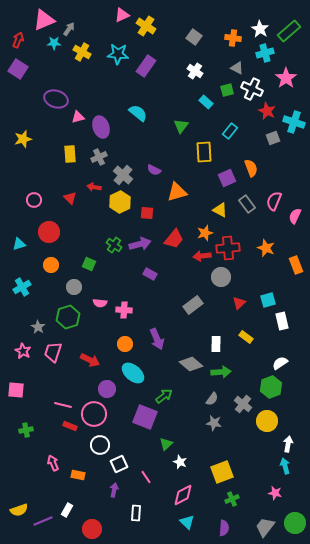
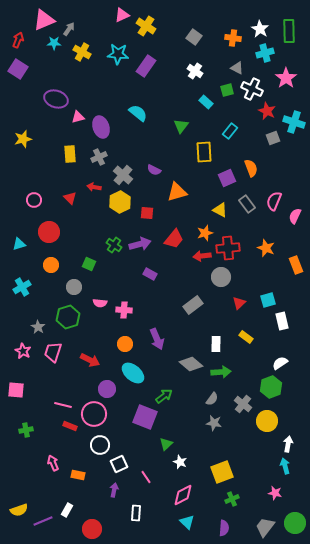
green rectangle at (289, 31): rotated 50 degrees counterclockwise
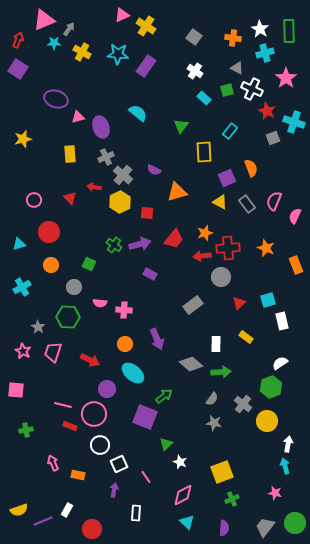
cyan rectangle at (206, 102): moved 2 px left, 4 px up
gray cross at (99, 157): moved 7 px right
yellow triangle at (220, 210): moved 8 px up
green hexagon at (68, 317): rotated 20 degrees clockwise
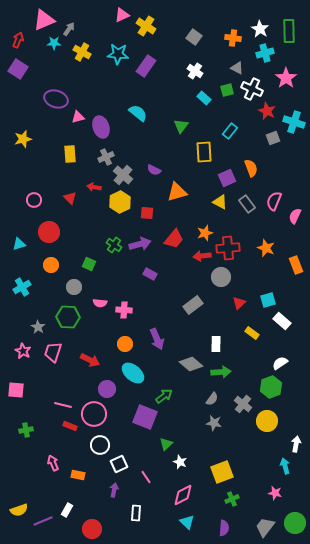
white rectangle at (282, 321): rotated 36 degrees counterclockwise
yellow rectangle at (246, 337): moved 6 px right, 4 px up
white arrow at (288, 444): moved 8 px right
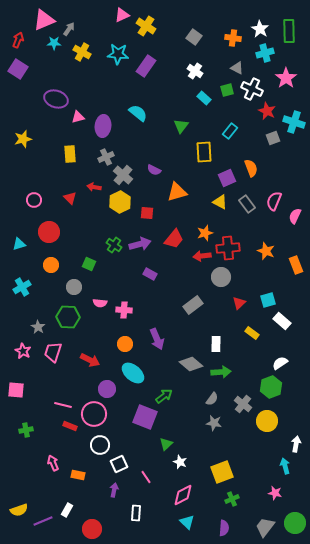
purple ellipse at (101, 127): moved 2 px right, 1 px up; rotated 25 degrees clockwise
orange star at (266, 248): moved 3 px down
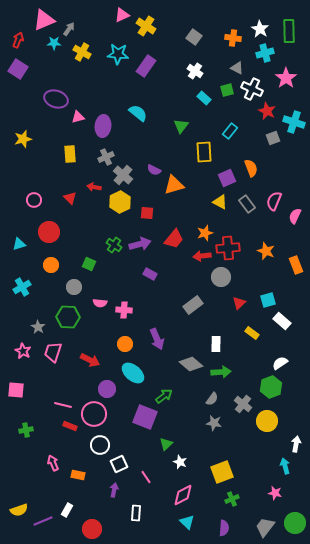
orange triangle at (177, 192): moved 3 px left, 7 px up
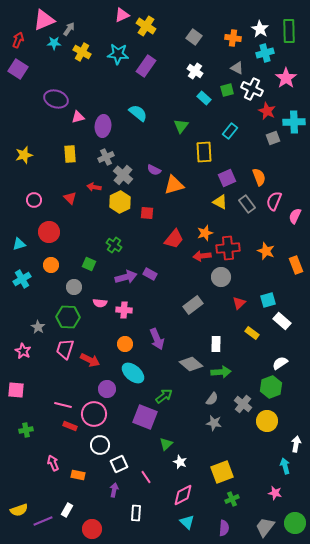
cyan cross at (294, 122): rotated 20 degrees counterclockwise
yellow star at (23, 139): moved 1 px right, 16 px down
orange semicircle at (251, 168): moved 8 px right, 9 px down
purple arrow at (140, 244): moved 14 px left, 33 px down
cyan cross at (22, 287): moved 8 px up
pink trapezoid at (53, 352): moved 12 px right, 3 px up
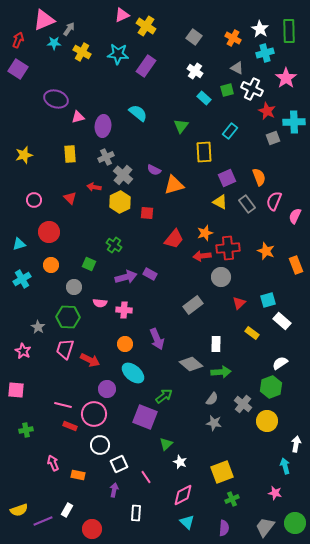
orange cross at (233, 38): rotated 21 degrees clockwise
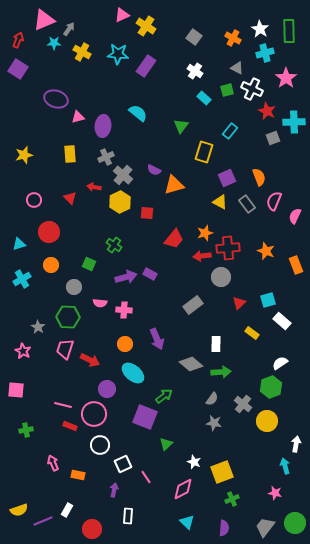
yellow rectangle at (204, 152): rotated 20 degrees clockwise
white star at (180, 462): moved 14 px right
white square at (119, 464): moved 4 px right
pink diamond at (183, 495): moved 6 px up
white rectangle at (136, 513): moved 8 px left, 3 px down
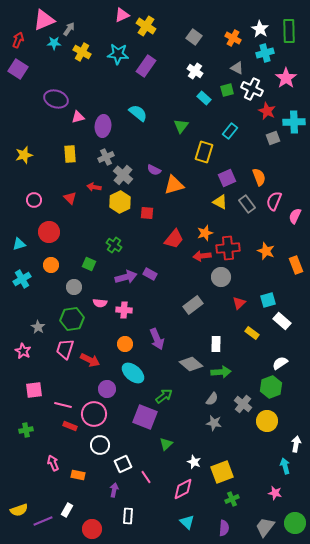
green hexagon at (68, 317): moved 4 px right, 2 px down; rotated 10 degrees counterclockwise
pink square at (16, 390): moved 18 px right; rotated 12 degrees counterclockwise
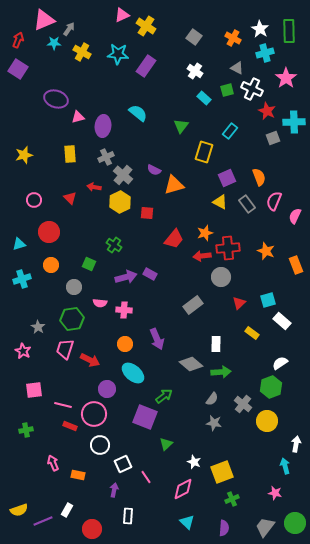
cyan cross at (22, 279): rotated 12 degrees clockwise
